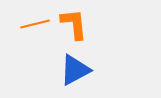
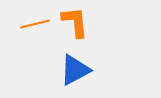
orange L-shape: moved 1 px right, 2 px up
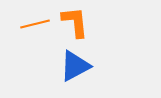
blue triangle: moved 4 px up
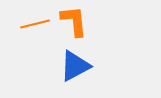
orange L-shape: moved 1 px left, 1 px up
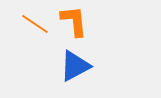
orange line: rotated 48 degrees clockwise
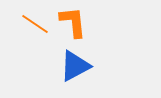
orange L-shape: moved 1 px left, 1 px down
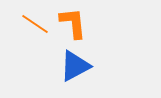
orange L-shape: moved 1 px down
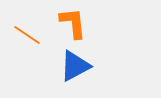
orange line: moved 8 px left, 11 px down
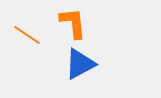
blue triangle: moved 5 px right, 2 px up
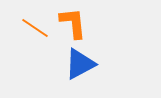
orange line: moved 8 px right, 7 px up
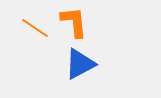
orange L-shape: moved 1 px right, 1 px up
